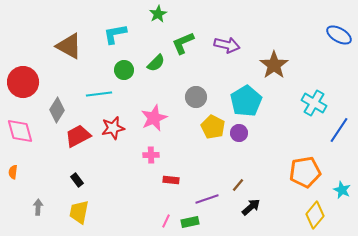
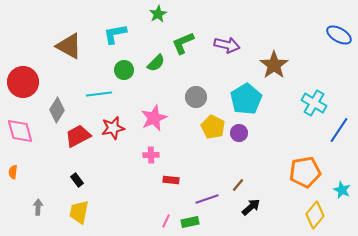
cyan pentagon: moved 2 px up
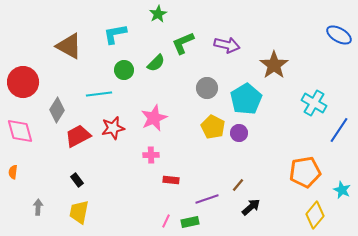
gray circle: moved 11 px right, 9 px up
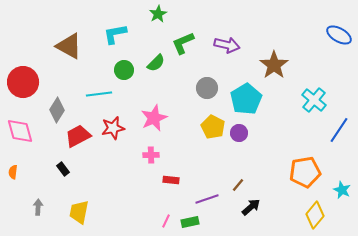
cyan cross: moved 3 px up; rotated 10 degrees clockwise
black rectangle: moved 14 px left, 11 px up
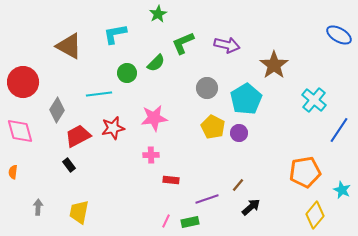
green circle: moved 3 px right, 3 px down
pink star: rotated 16 degrees clockwise
black rectangle: moved 6 px right, 4 px up
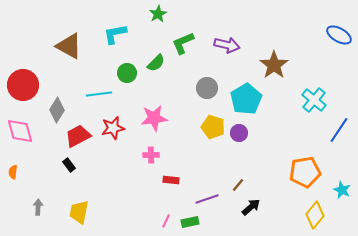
red circle: moved 3 px down
yellow pentagon: rotated 10 degrees counterclockwise
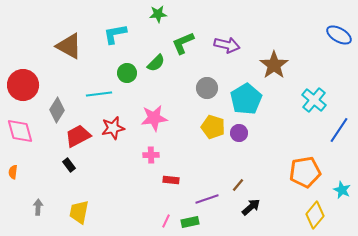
green star: rotated 24 degrees clockwise
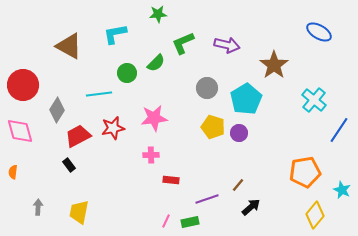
blue ellipse: moved 20 px left, 3 px up
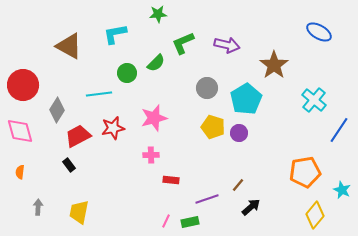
pink star: rotated 8 degrees counterclockwise
orange semicircle: moved 7 px right
